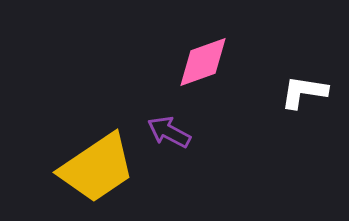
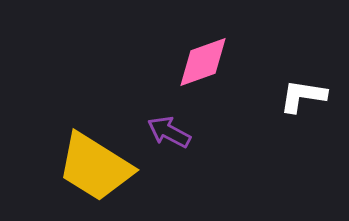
white L-shape: moved 1 px left, 4 px down
yellow trapezoid: moved 2 px left, 1 px up; rotated 66 degrees clockwise
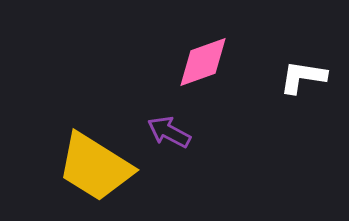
white L-shape: moved 19 px up
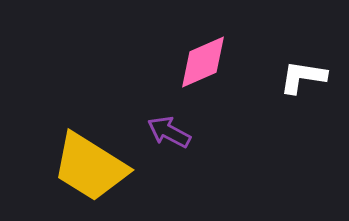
pink diamond: rotated 4 degrees counterclockwise
yellow trapezoid: moved 5 px left
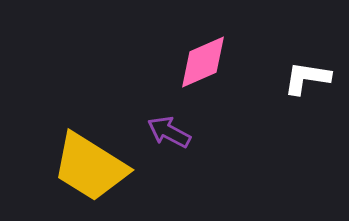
white L-shape: moved 4 px right, 1 px down
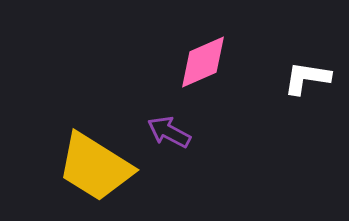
yellow trapezoid: moved 5 px right
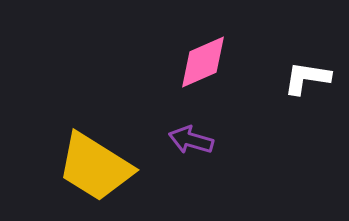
purple arrow: moved 22 px right, 8 px down; rotated 12 degrees counterclockwise
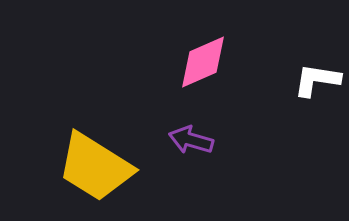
white L-shape: moved 10 px right, 2 px down
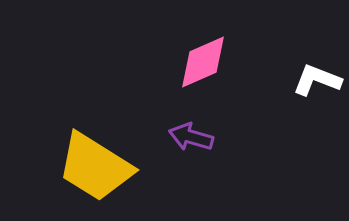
white L-shape: rotated 12 degrees clockwise
purple arrow: moved 3 px up
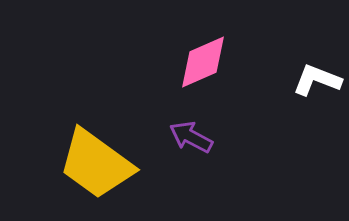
purple arrow: rotated 12 degrees clockwise
yellow trapezoid: moved 1 px right, 3 px up; rotated 4 degrees clockwise
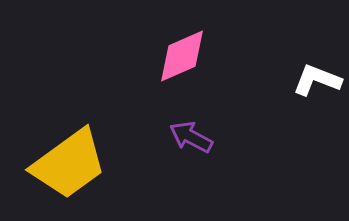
pink diamond: moved 21 px left, 6 px up
yellow trapezoid: moved 27 px left; rotated 72 degrees counterclockwise
